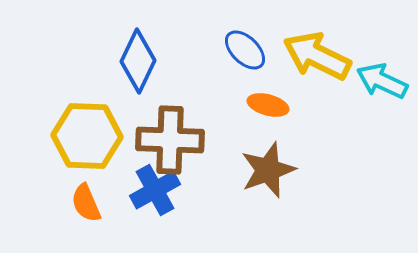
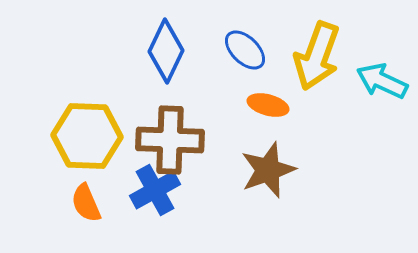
yellow arrow: rotated 96 degrees counterclockwise
blue diamond: moved 28 px right, 10 px up
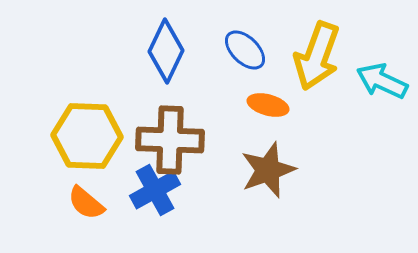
orange semicircle: rotated 27 degrees counterclockwise
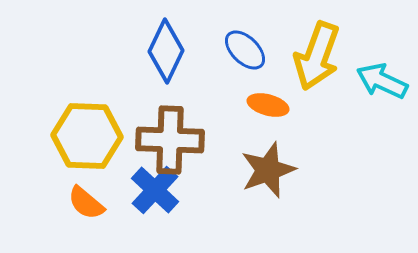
blue cross: rotated 18 degrees counterclockwise
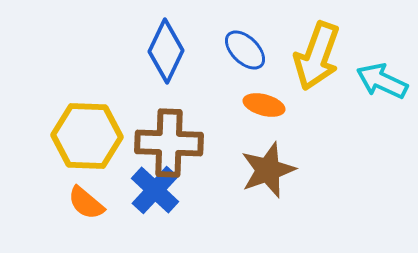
orange ellipse: moved 4 px left
brown cross: moved 1 px left, 3 px down
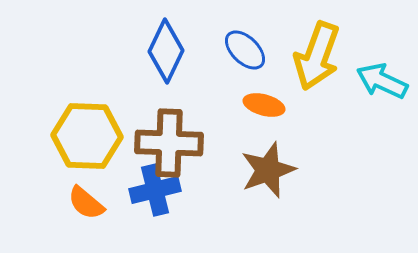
blue cross: rotated 33 degrees clockwise
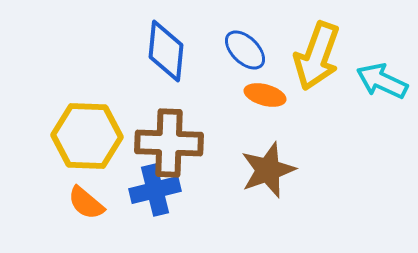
blue diamond: rotated 20 degrees counterclockwise
orange ellipse: moved 1 px right, 10 px up
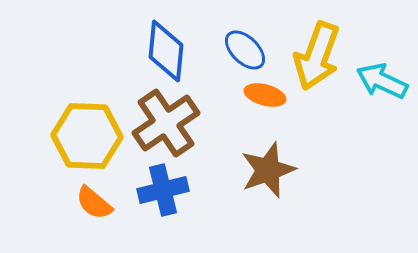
brown cross: moved 3 px left, 20 px up; rotated 36 degrees counterclockwise
blue cross: moved 8 px right
orange semicircle: moved 8 px right
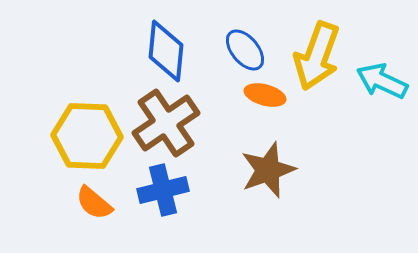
blue ellipse: rotated 6 degrees clockwise
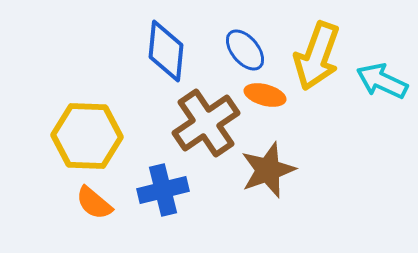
brown cross: moved 40 px right
